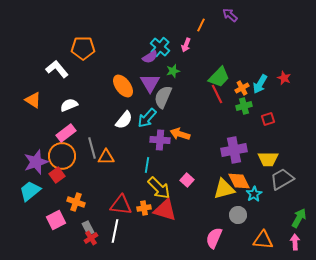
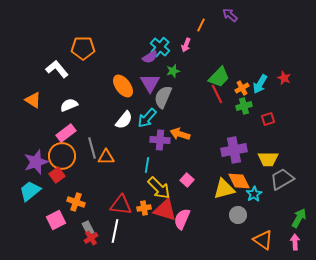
pink semicircle at (214, 238): moved 32 px left, 19 px up
orange triangle at (263, 240): rotated 30 degrees clockwise
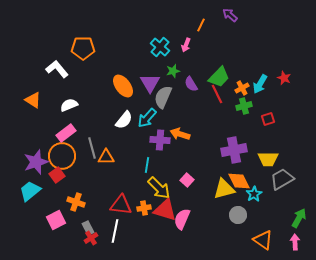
purple semicircle at (150, 57): moved 41 px right, 27 px down; rotated 91 degrees clockwise
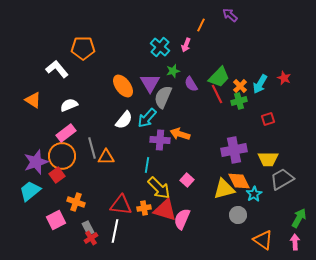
orange cross at (242, 88): moved 2 px left, 2 px up; rotated 16 degrees counterclockwise
green cross at (244, 106): moved 5 px left, 5 px up
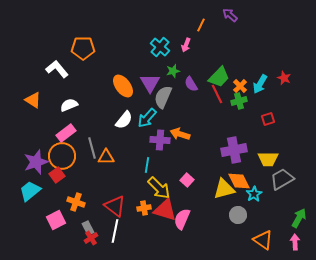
red triangle at (121, 205): moved 6 px left, 1 px down; rotated 30 degrees clockwise
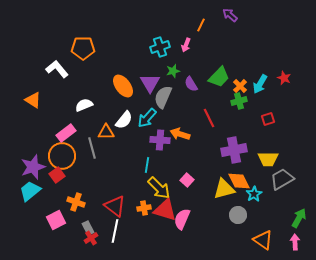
cyan cross at (160, 47): rotated 30 degrees clockwise
red line at (217, 94): moved 8 px left, 24 px down
white semicircle at (69, 105): moved 15 px right
orange triangle at (106, 157): moved 25 px up
purple star at (36, 162): moved 3 px left, 5 px down
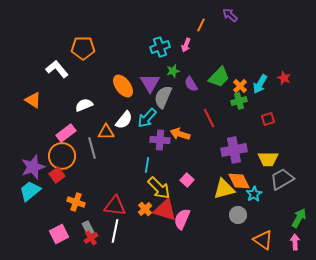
red triangle at (115, 206): rotated 30 degrees counterclockwise
orange cross at (144, 208): moved 1 px right, 1 px down; rotated 32 degrees counterclockwise
pink square at (56, 220): moved 3 px right, 14 px down
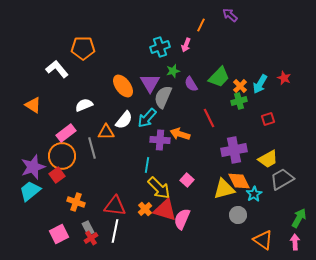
orange triangle at (33, 100): moved 5 px down
yellow trapezoid at (268, 159): rotated 30 degrees counterclockwise
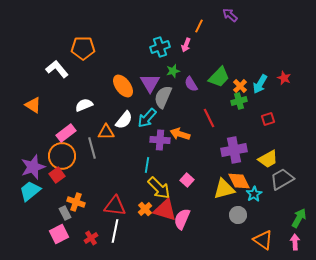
orange line at (201, 25): moved 2 px left, 1 px down
gray rectangle at (88, 228): moved 23 px left, 15 px up
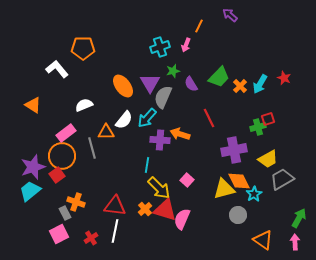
green cross at (239, 101): moved 19 px right, 26 px down
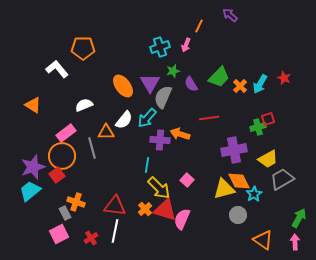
red line at (209, 118): rotated 72 degrees counterclockwise
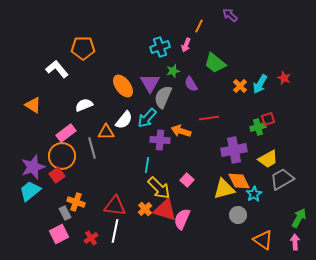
green trapezoid at (219, 77): moved 4 px left, 14 px up; rotated 85 degrees clockwise
orange arrow at (180, 134): moved 1 px right, 3 px up
